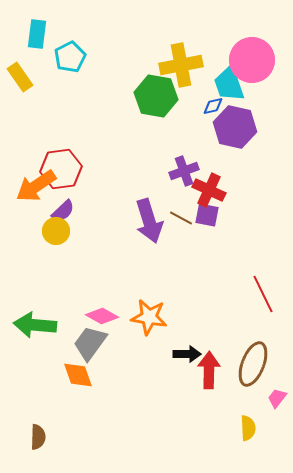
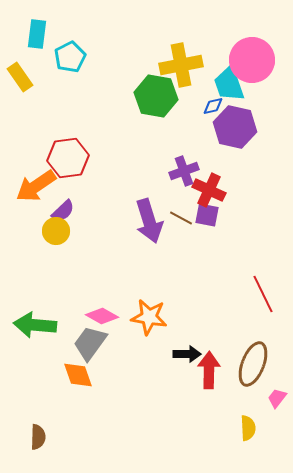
red hexagon: moved 7 px right, 11 px up
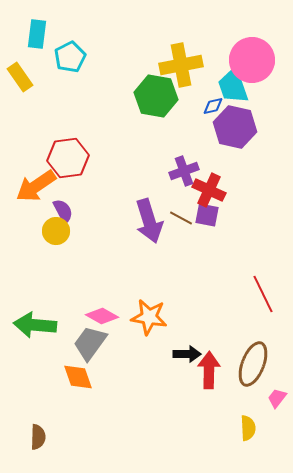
cyan trapezoid: moved 4 px right, 2 px down
purple semicircle: rotated 75 degrees counterclockwise
orange diamond: moved 2 px down
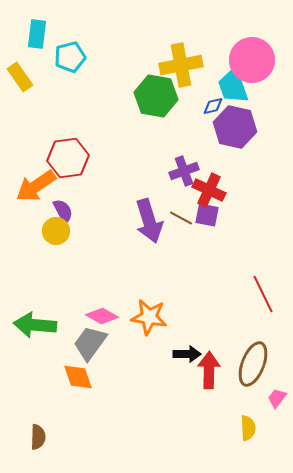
cyan pentagon: rotated 12 degrees clockwise
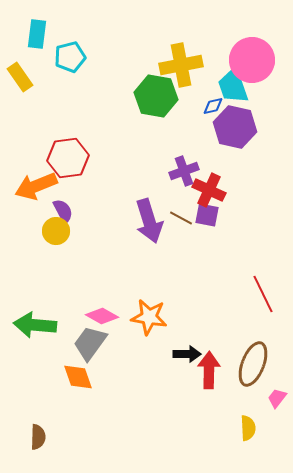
orange arrow: rotated 12 degrees clockwise
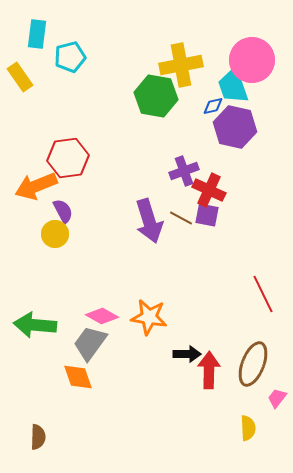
yellow circle: moved 1 px left, 3 px down
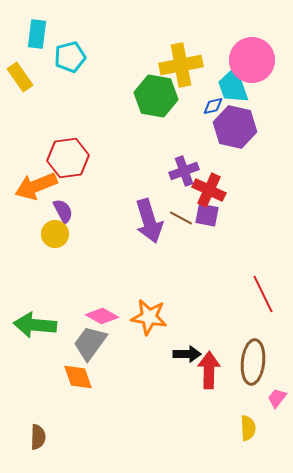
brown ellipse: moved 2 px up; rotated 15 degrees counterclockwise
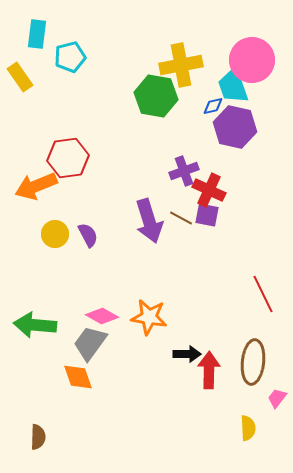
purple semicircle: moved 25 px right, 24 px down
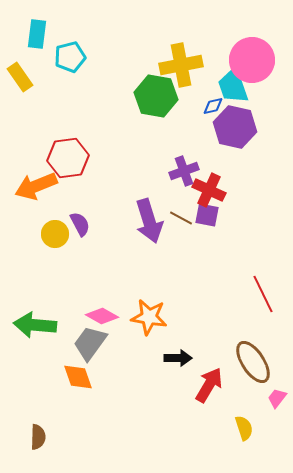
purple semicircle: moved 8 px left, 11 px up
black arrow: moved 9 px left, 4 px down
brown ellipse: rotated 39 degrees counterclockwise
red arrow: moved 15 px down; rotated 30 degrees clockwise
yellow semicircle: moved 4 px left; rotated 15 degrees counterclockwise
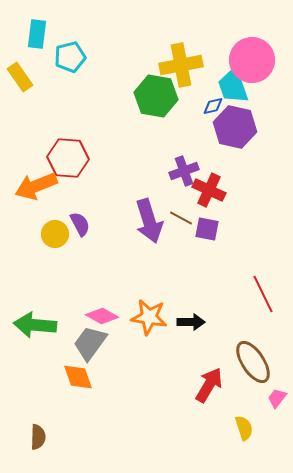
red hexagon: rotated 12 degrees clockwise
purple square: moved 14 px down
black arrow: moved 13 px right, 36 px up
